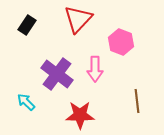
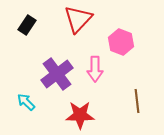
purple cross: rotated 16 degrees clockwise
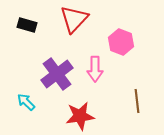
red triangle: moved 4 px left
black rectangle: rotated 72 degrees clockwise
red star: moved 1 px down; rotated 8 degrees counterclockwise
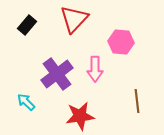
black rectangle: rotated 66 degrees counterclockwise
pink hexagon: rotated 15 degrees counterclockwise
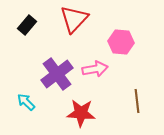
pink arrow: rotated 100 degrees counterclockwise
red star: moved 1 px right, 3 px up; rotated 12 degrees clockwise
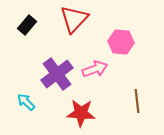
pink arrow: rotated 10 degrees counterclockwise
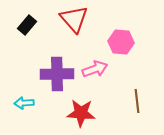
red triangle: rotated 24 degrees counterclockwise
purple cross: rotated 36 degrees clockwise
cyan arrow: moved 2 px left, 1 px down; rotated 48 degrees counterclockwise
